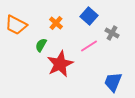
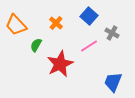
orange trapezoid: rotated 20 degrees clockwise
green semicircle: moved 5 px left
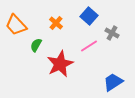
blue trapezoid: rotated 35 degrees clockwise
